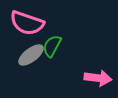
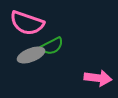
green semicircle: rotated 145 degrees counterclockwise
gray ellipse: rotated 16 degrees clockwise
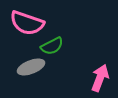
gray ellipse: moved 12 px down
pink arrow: moved 2 px right; rotated 76 degrees counterclockwise
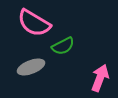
pink semicircle: moved 7 px right; rotated 12 degrees clockwise
green semicircle: moved 11 px right
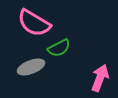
green semicircle: moved 4 px left, 2 px down
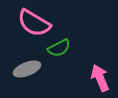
gray ellipse: moved 4 px left, 2 px down
pink arrow: rotated 44 degrees counterclockwise
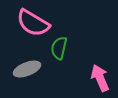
pink semicircle: moved 1 px left
green semicircle: rotated 130 degrees clockwise
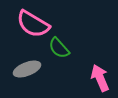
pink semicircle: moved 1 px down
green semicircle: rotated 55 degrees counterclockwise
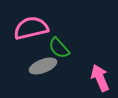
pink semicircle: moved 2 px left, 4 px down; rotated 136 degrees clockwise
gray ellipse: moved 16 px right, 3 px up
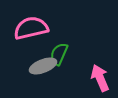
green semicircle: moved 6 px down; rotated 65 degrees clockwise
